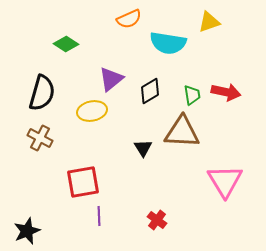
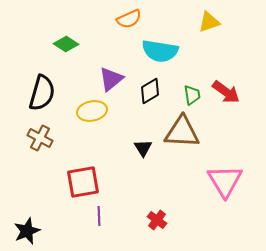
cyan semicircle: moved 8 px left, 8 px down
red arrow: rotated 24 degrees clockwise
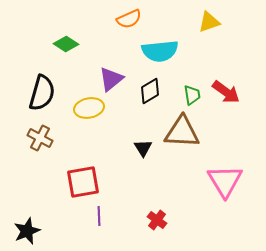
cyan semicircle: rotated 15 degrees counterclockwise
yellow ellipse: moved 3 px left, 3 px up
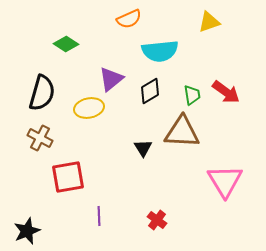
red square: moved 15 px left, 5 px up
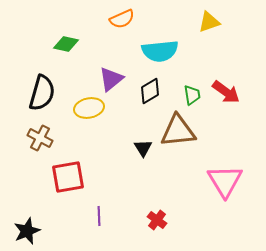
orange semicircle: moved 7 px left
green diamond: rotated 20 degrees counterclockwise
brown triangle: moved 4 px left, 1 px up; rotated 9 degrees counterclockwise
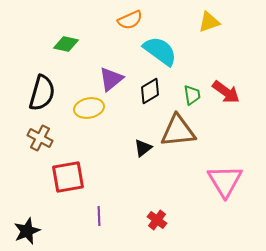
orange semicircle: moved 8 px right, 1 px down
cyan semicircle: rotated 138 degrees counterclockwise
black triangle: rotated 24 degrees clockwise
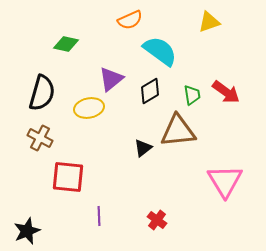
red square: rotated 16 degrees clockwise
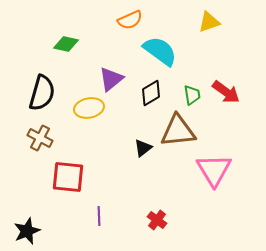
black diamond: moved 1 px right, 2 px down
pink triangle: moved 11 px left, 11 px up
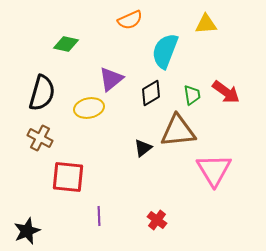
yellow triangle: moved 3 px left, 2 px down; rotated 15 degrees clockwise
cyan semicircle: moved 5 px right; rotated 105 degrees counterclockwise
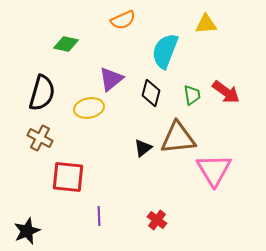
orange semicircle: moved 7 px left
black diamond: rotated 44 degrees counterclockwise
brown triangle: moved 7 px down
